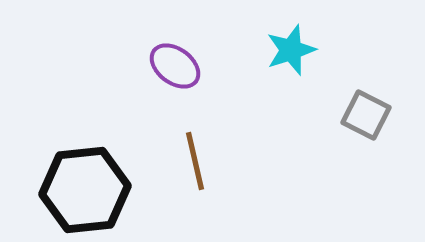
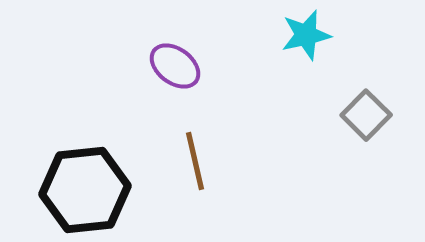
cyan star: moved 15 px right, 15 px up; rotated 6 degrees clockwise
gray square: rotated 18 degrees clockwise
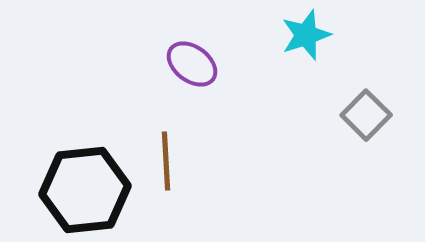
cyan star: rotated 6 degrees counterclockwise
purple ellipse: moved 17 px right, 2 px up
brown line: moved 29 px left; rotated 10 degrees clockwise
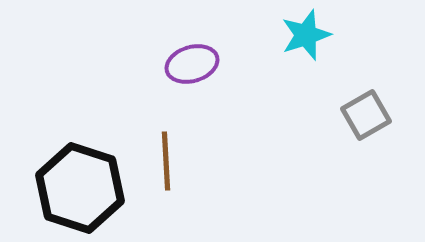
purple ellipse: rotated 54 degrees counterclockwise
gray square: rotated 15 degrees clockwise
black hexagon: moved 5 px left, 2 px up; rotated 24 degrees clockwise
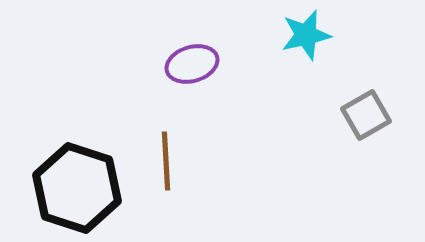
cyan star: rotated 6 degrees clockwise
black hexagon: moved 3 px left
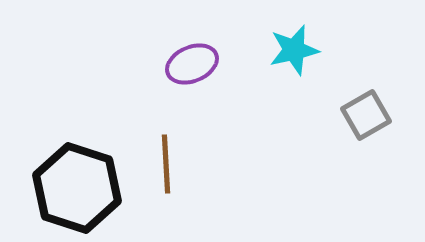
cyan star: moved 12 px left, 15 px down
purple ellipse: rotated 6 degrees counterclockwise
brown line: moved 3 px down
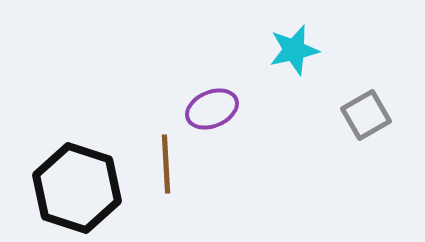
purple ellipse: moved 20 px right, 45 px down
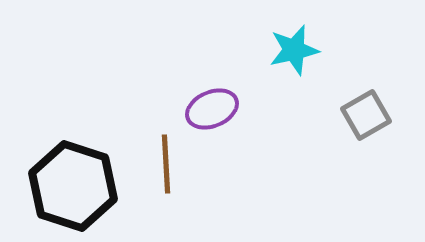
black hexagon: moved 4 px left, 2 px up
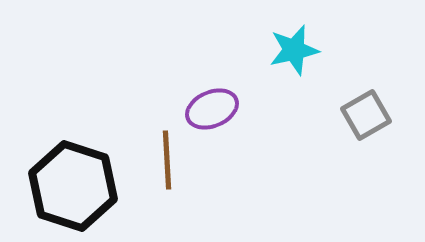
brown line: moved 1 px right, 4 px up
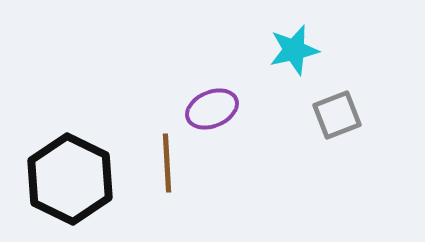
gray square: moved 29 px left; rotated 9 degrees clockwise
brown line: moved 3 px down
black hexagon: moved 3 px left, 7 px up; rotated 8 degrees clockwise
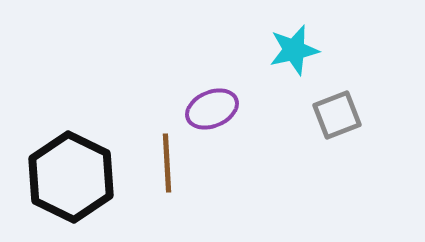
black hexagon: moved 1 px right, 2 px up
